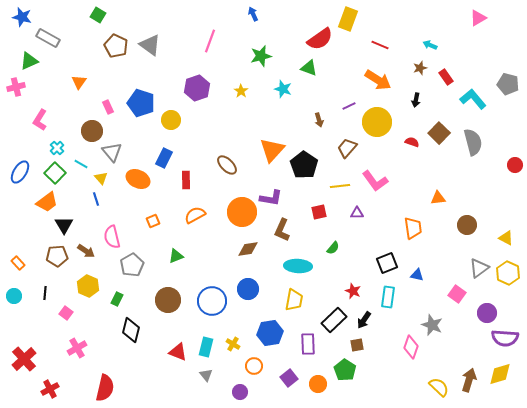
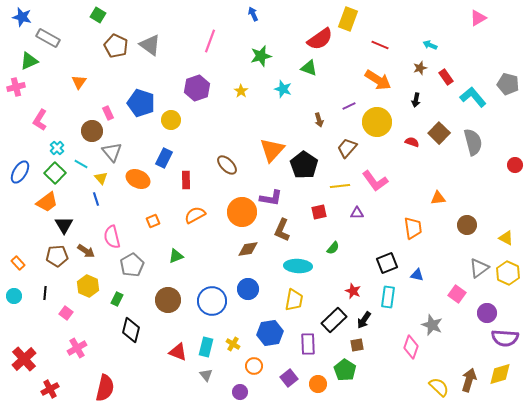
cyan L-shape at (473, 99): moved 2 px up
pink rectangle at (108, 107): moved 6 px down
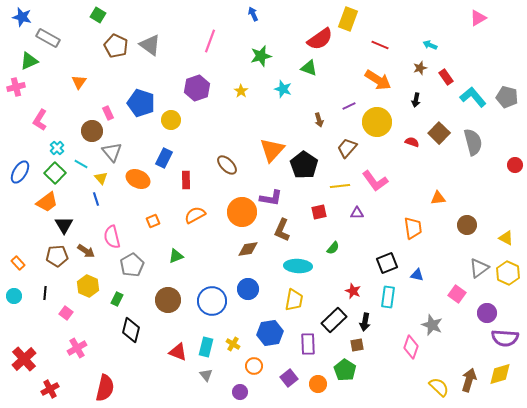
gray pentagon at (508, 84): moved 1 px left, 13 px down
black arrow at (364, 320): moved 1 px right, 2 px down; rotated 24 degrees counterclockwise
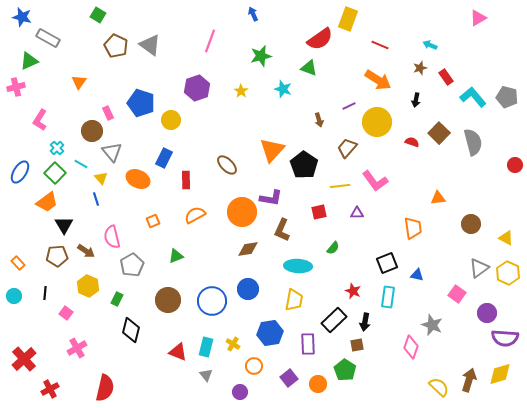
brown circle at (467, 225): moved 4 px right, 1 px up
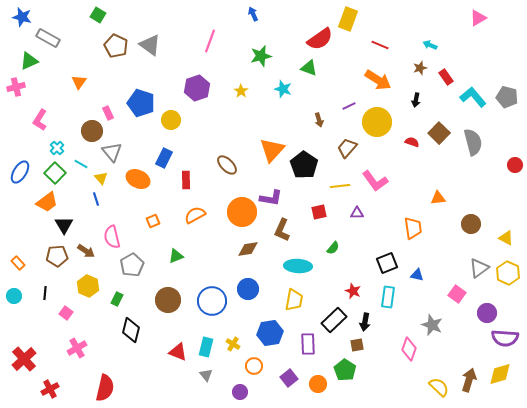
pink diamond at (411, 347): moved 2 px left, 2 px down
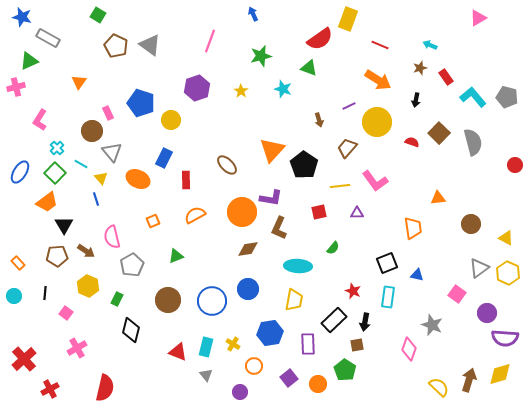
brown L-shape at (282, 230): moved 3 px left, 2 px up
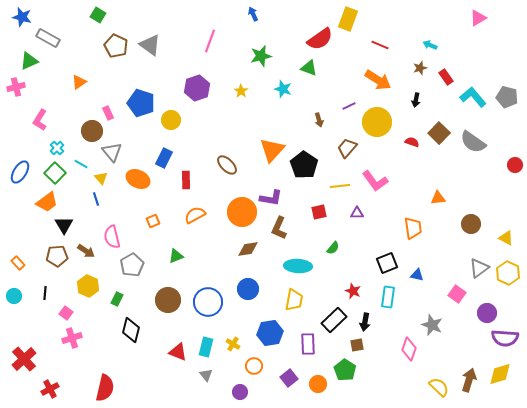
orange triangle at (79, 82): rotated 21 degrees clockwise
gray semicircle at (473, 142): rotated 140 degrees clockwise
blue circle at (212, 301): moved 4 px left, 1 px down
pink cross at (77, 348): moved 5 px left, 10 px up; rotated 12 degrees clockwise
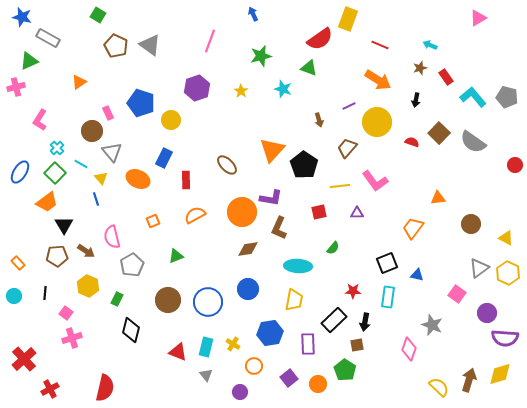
orange trapezoid at (413, 228): rotated 135 degrees counterclockwise
red star at (353, 291): rotated 21 degrees counterclockwise
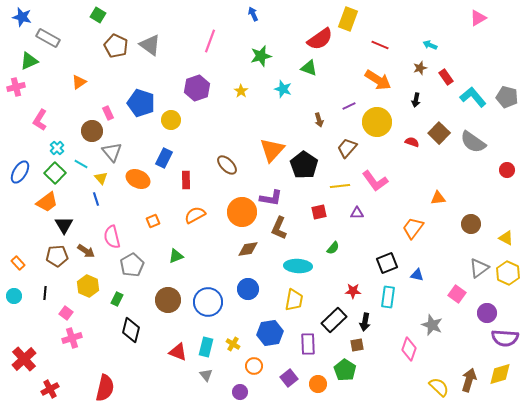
red circle at (515, 165): moved 8 px left, 5 px down
